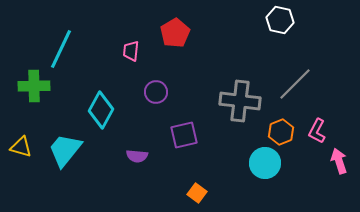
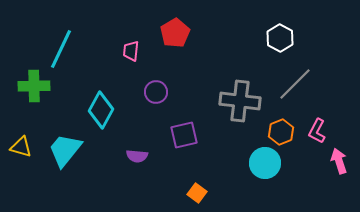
white hexagon: moved 18 px down; rotated 16 degrees clockwise
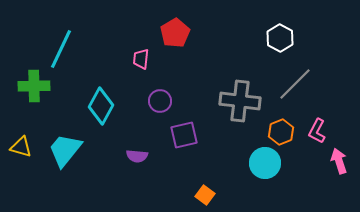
pink trapezoid: moved 10 px right, 8 px down
purple circle: moved 4 px right, 9 px down
cyan diamond: moved 4 px up
orange square: moved 8 px right, 2 px down
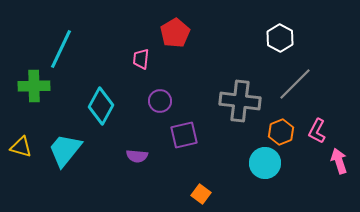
orange square: moved 4 px left, 1 px up
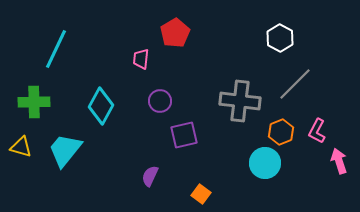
cyan line: moved 5 px left
green cross: moved 16 px down
purple semicircle: moved 13 px right, 20 px down; rotated 110 degrees clockwise
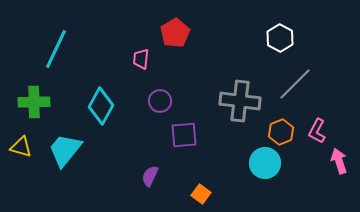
purple square: rotated 8 degrees clockwise
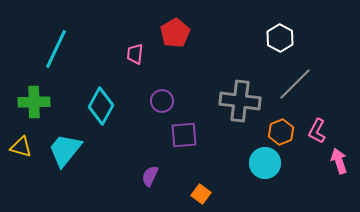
pink trapezoid: moved 6 px left, 5 px up
purple circle: moved 2 px right
